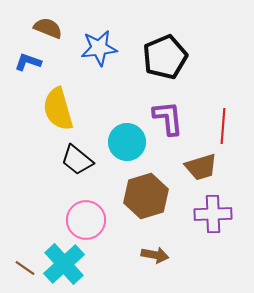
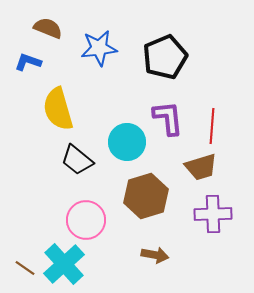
red line: moved 11 px left
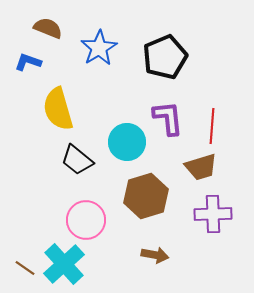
blue star: rotated 24 degrees counterclockwise
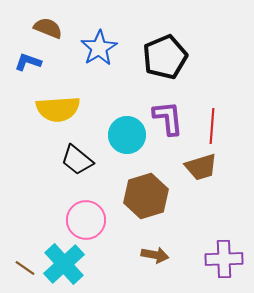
yellow semicircle: rotated 78 degrees counterclockwise
cyan circle: moved 7 px up
purple cross: moved 11 px right, 45 px down
